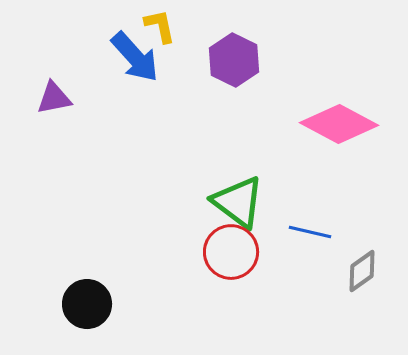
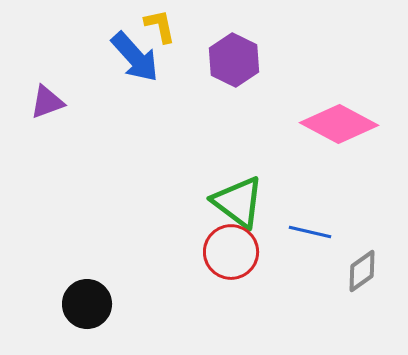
purple triangle: moved 7 px left, 4 px down; rotated 9 degrees counterclockwise
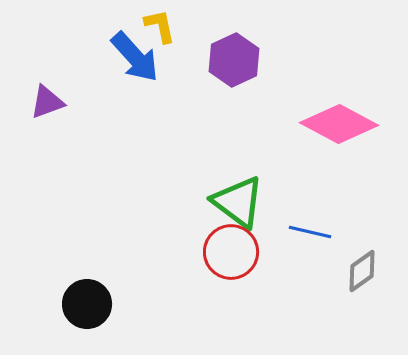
purple hexagon: rotated 9 degrees clockwise
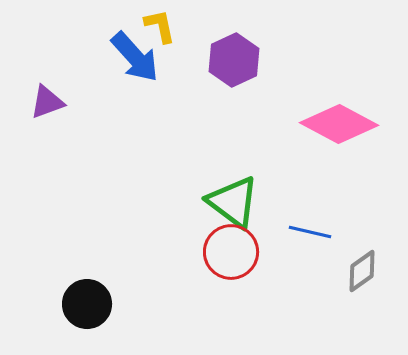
green triangle: moved 5 px left
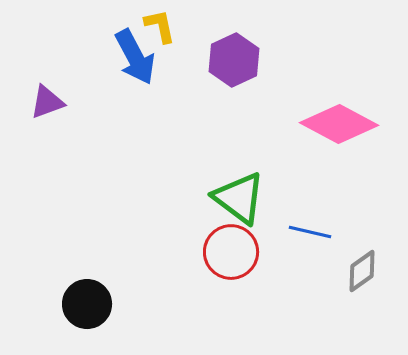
blue arrow: rotated 14 degrees clockwise
green triangle: moved 6 px right, 4 px up
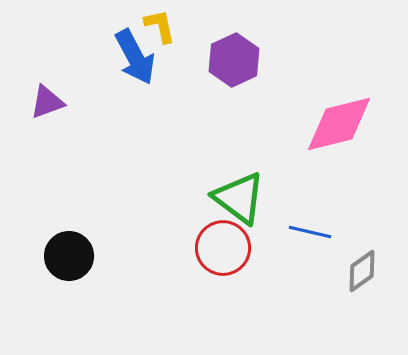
pink diamond: rotated 42 degrees counterclockwise
red circle: moved 8 px left, 4 px up
black circle: moved 18 px left, 48 px up
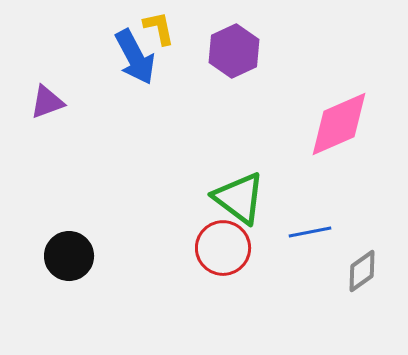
yellow L-shape: moved 1 px left, 2 px down
purple hexagon: moved 9 px up
pink diamond: rotated 10 degrees counterclockwise
blue line: rotated 24 degrees counterclockwise
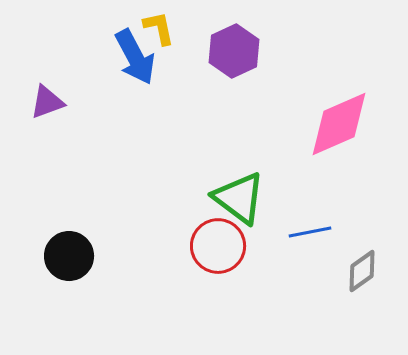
red circle: moved 5 px left, 2 px up
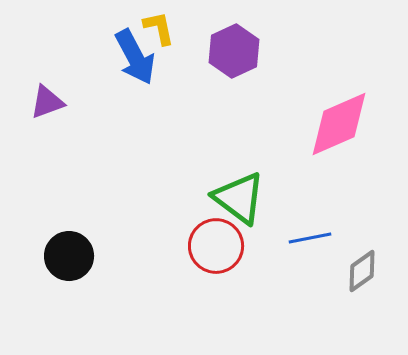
blue line: moved 6 px down
red circle: moved 2 px left
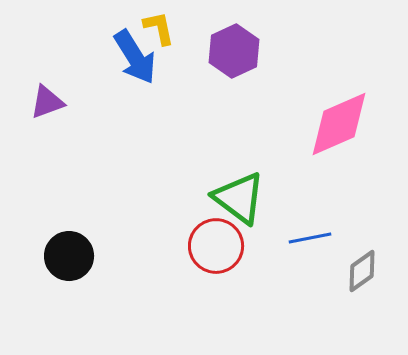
blue arrow: rotated 4 degrees counterclockwise
